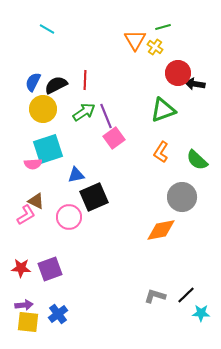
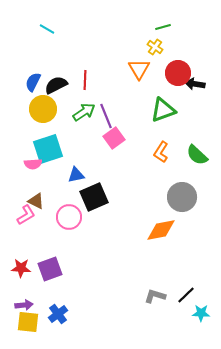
orange triangle: moved 4 px right, 29 px down
green semicircle: moved 5 px up
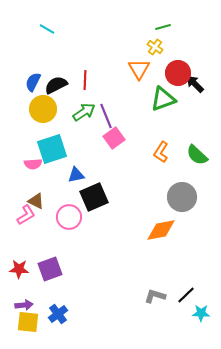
black arrow: rotated 36 degrees clockwise
green triangle: moved 11 px up
cyan square: moved 4 px right
red star: moved 2 px left, 1 px down
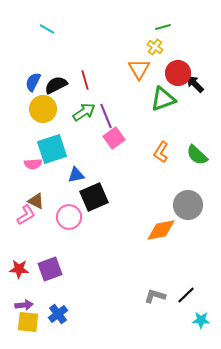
red line: rotated 18 degrees counterclockwise
gray circle: moved 6 px right, 8 px down
cyan star: moved 7 px down
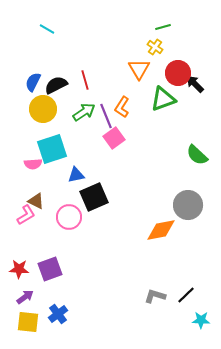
orange L-shape: moved 39 px left, 45 px up
purple arrow: moved 1 px right, 8 px up; rotated 30 degrees counterclockwise
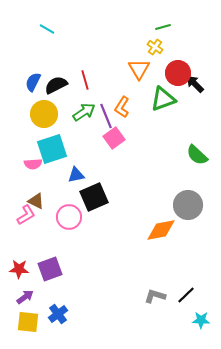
yellow circle: moved 1 px right, 5 px down
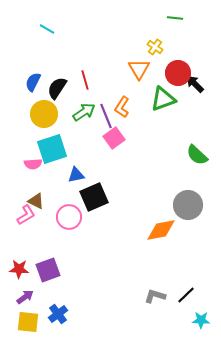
green line: moved 12 px right, 9 px up; rotated 21 degrees clockwise
black semicircle: moved 1 px right, 3 px down; rotated 30 degrees counterclockwise
purple square: moved 2 px left, 1 px down
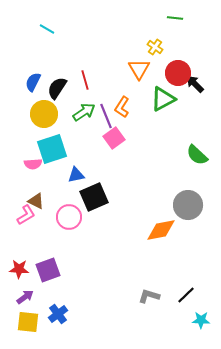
green triangle: rotated 8 degrees counterclockwise
gray L-shape: moved 6 px left
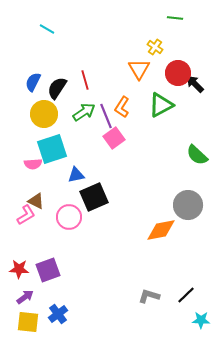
green triangle: moved 2 px left, 6 px down
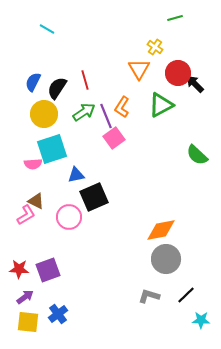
green line: rotated 21 degrees counterclockwise
gray circle: moved 22 px left, 54 px down
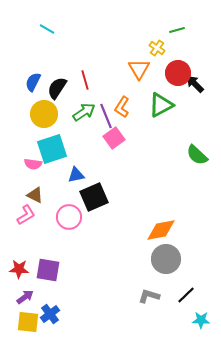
green line: moved 2 px right, 12 px down
yellow cross: moved 2 px right, 1 px down
pink semicircle: rotated 12 degrees clockwise
brown triangle: moved 1 px left, 6 px up
purple square: rotated 30 degrees clockwise
blue cross: moved 8 px left
